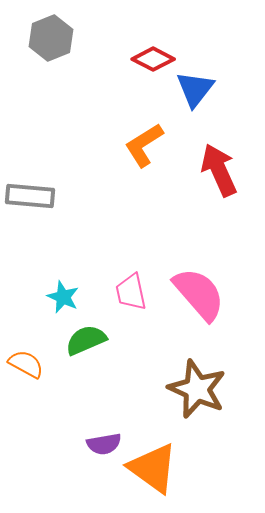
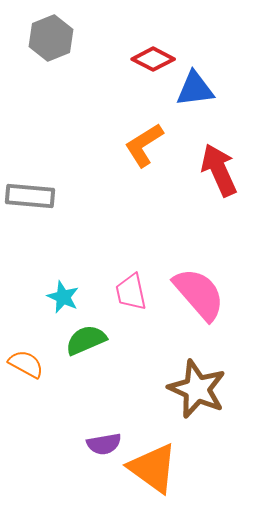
blue triangle: rotated 45 degrees clockwise
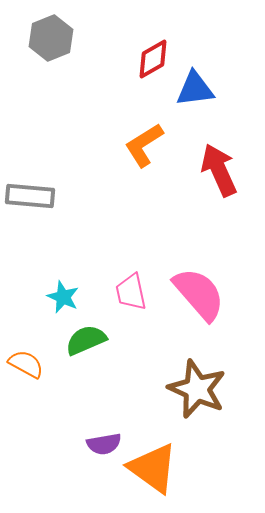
red diamond: rotated 57 degrees counterclockwise
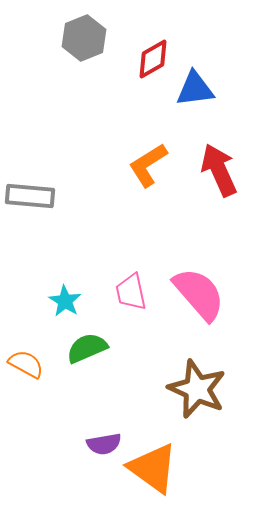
gray hexagon: moved 33 px right
orange L-shape: moved 4 px right, 20 px down
cyan star: moved 2 px right, 4 px down; rotated 8 degrees clockwise
green semicircle: moved 1 px right, 8 px down
